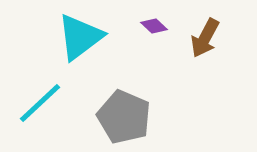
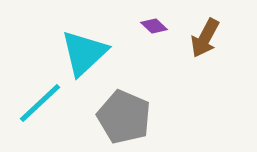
cyan triangle: moved 4 px right, 16 px down; rotated 6 degrees counterclockwise
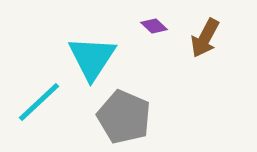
cyan triangle: moved 8 px right, 5 px down; rotated 14 degrees counterclockwise
cyan line: moved 1 px left, 1 px up
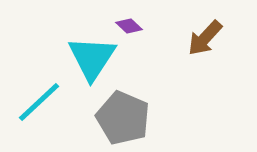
purple diamond: moved 25 px left
brown arrow: rotated 15 degrees clockwise
gray pentagon: moved 1 px left, 1 px down
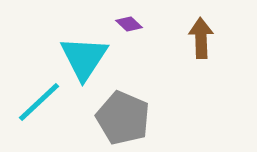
purple diamond: moved 2 px up
brown arrow: moved 4 px left; rotated 135 degrees clockwise
cyan triangle: moved 8 px left
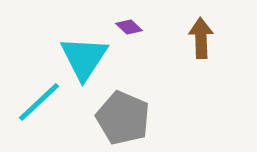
purple diamond: moved 3 px down
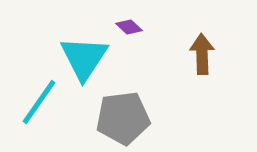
brown arrow: moved 1 px right, 16 px down
cyan line: rotated 12 degrees counterclockwise
gray pentagon: rotated 30 degrees counterclockwise
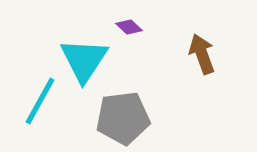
brown arrow: rotated 18 degrees counterclockwise
cyan triangle: moved 2 px down
cyan line: moved 1 px right, 1 px up; rotated 6 degrees counterclockwise
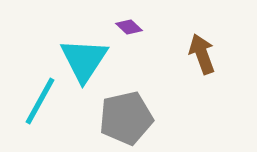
gray pentagon: moved 3 px right; rotated 6 degrees counterclockwise
